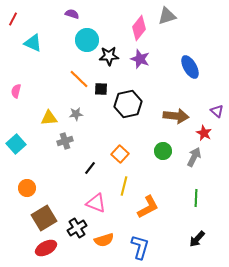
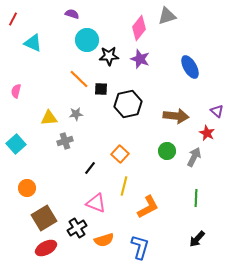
red star: moved 3 px right
green circle: moved 4 px right
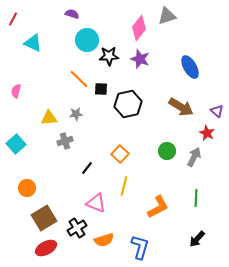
brown arrow: moved 5 px right, 9 px up; rotated 25 degrees clockwise
black line: moved 3 px left
orange L-shape: moved 10 px right
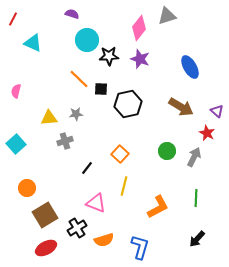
brown square: moved 1 px right, 3 px up
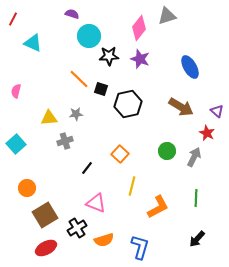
cyan circle: moved 2 px right, 4 px up
black square: rotated 16 degrees clockwise
yellow line: moved 8 px right
